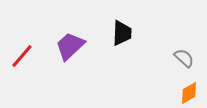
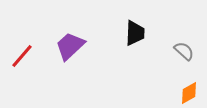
black trapezoid: moved 13 px right
gray semicircle: moved 7 px up
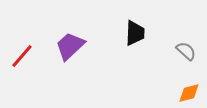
gray semicircle: moved 2 px right
orange diamond: rotated 15 degrees clockwise
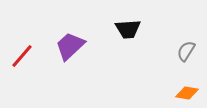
black trapezoid: moved 7 px left, 4 px up; rotated 84 degrees clockwise
gray semicircle: rotated 100 degrees counterclockwise
orange diamond: moved 2 px left; rotated 25 degrees clockwise
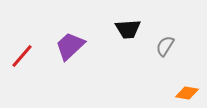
gray semicircle: moved 21 px left, 5 px up
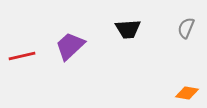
gray semicircle: moved 21 px right, 18 px up; rotated 10 degrees counterclockwise
red line: rotated 36 degrees clockwise
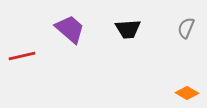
purple trapezoid: moved 17 px up; rotated 84 degrees clockwise
orange diamond: rotated 20 degrees clockwise
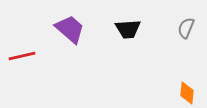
orange diamond: rotated 65 degrees clockwise
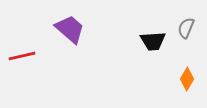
black trapezoid: moved 25 px right, 12 px down
orange diamond: moved 14 px up; rotated 25 degrees clockwise
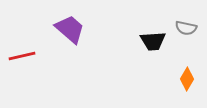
gray semicircle: rotated 100 degrees counterclockwise
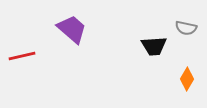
purple trapezoid: moved 2 px right
black trapezoid: moved 1 px right, 5 px down
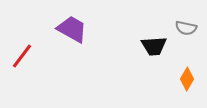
purple trapezoid: rotated 12 degrees counterclockwise
red line: rotated 40 degrees counterclockwise
